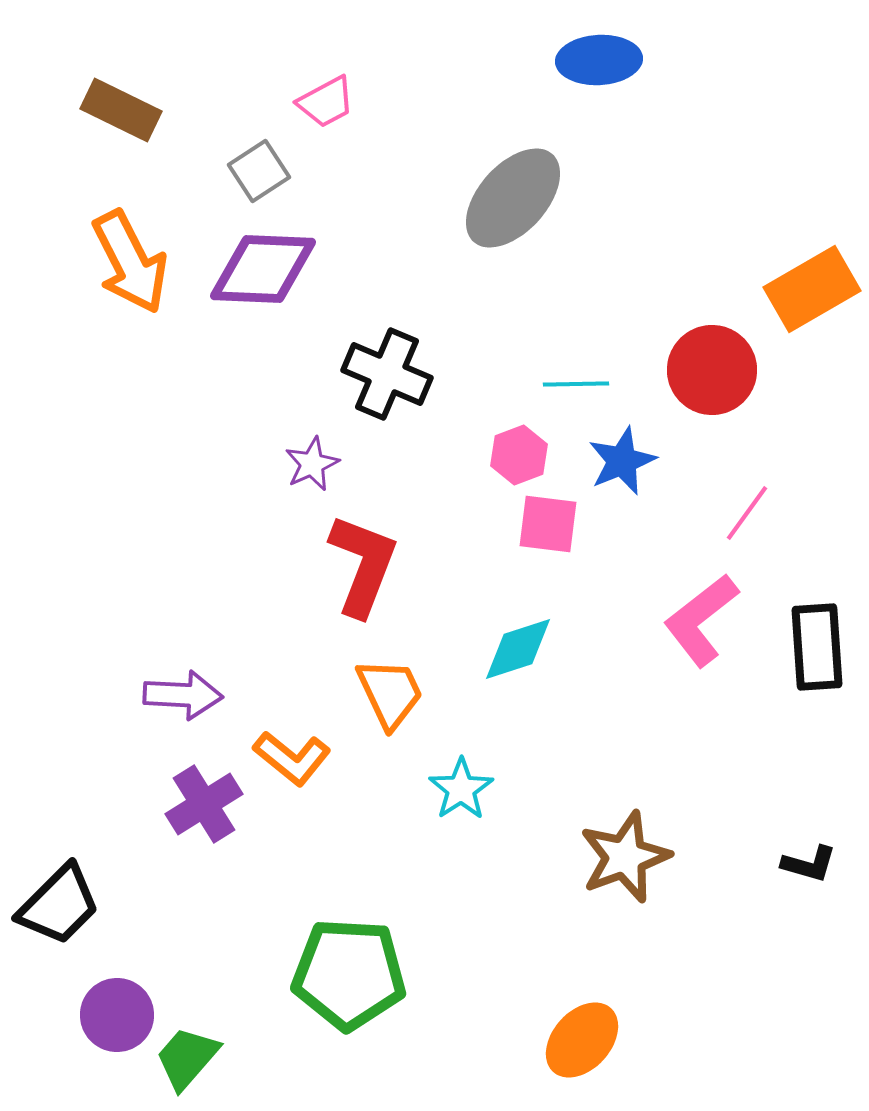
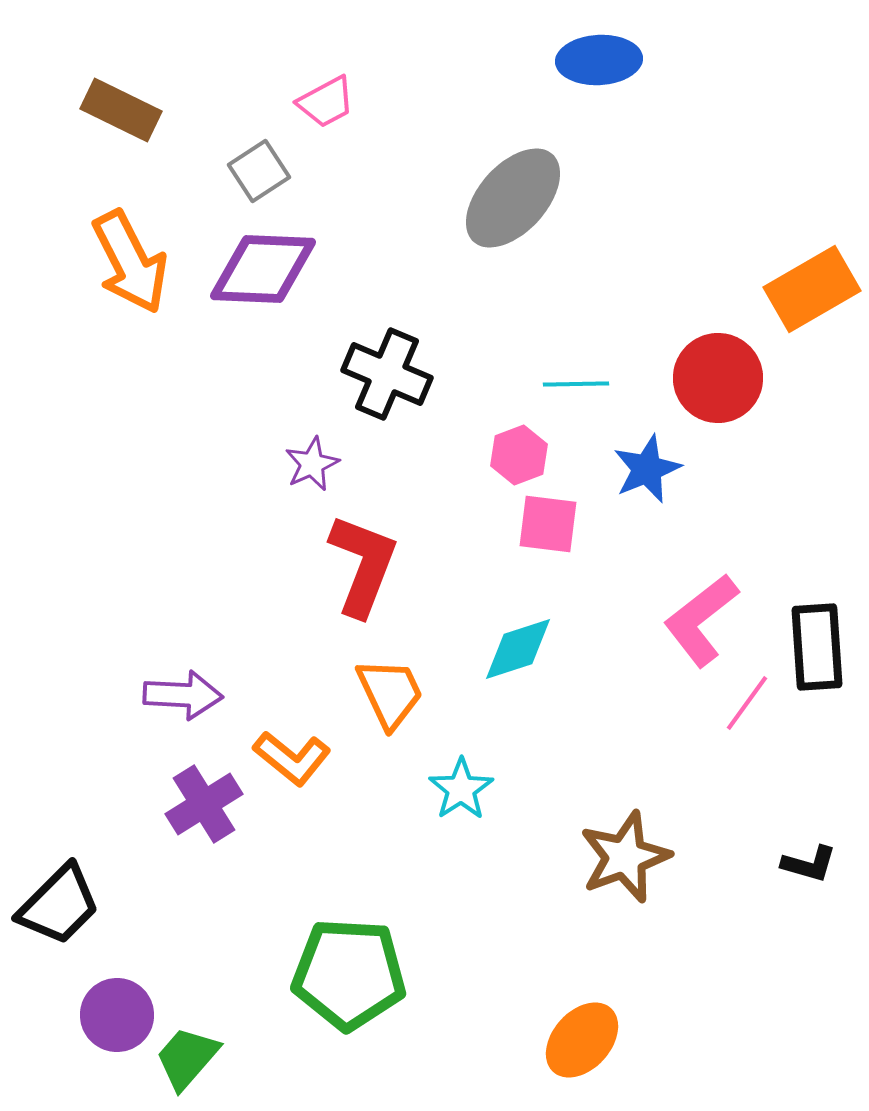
red circle: moved 6 px right, 8 px down
blue star: moved 25 px right, 8 px down
pink line: moved 190 px down
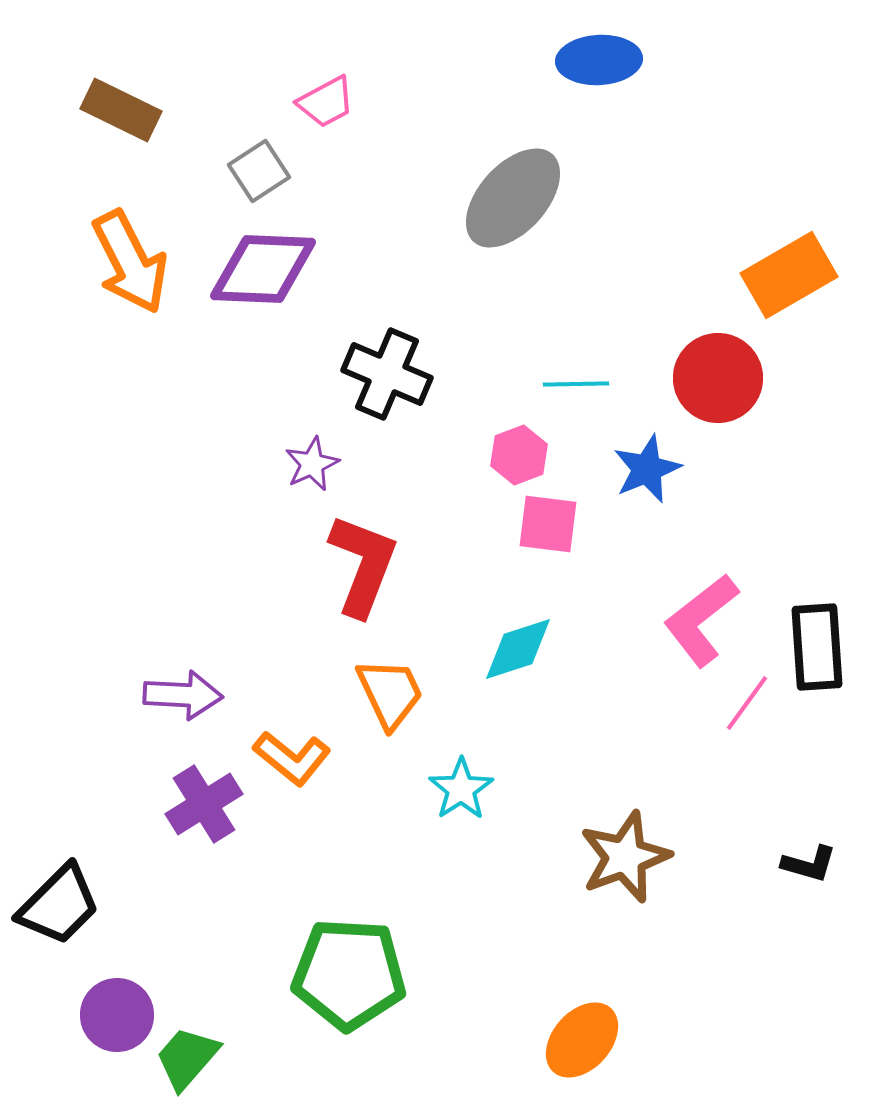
orange rectangle: moved 23 px left, 14 px up
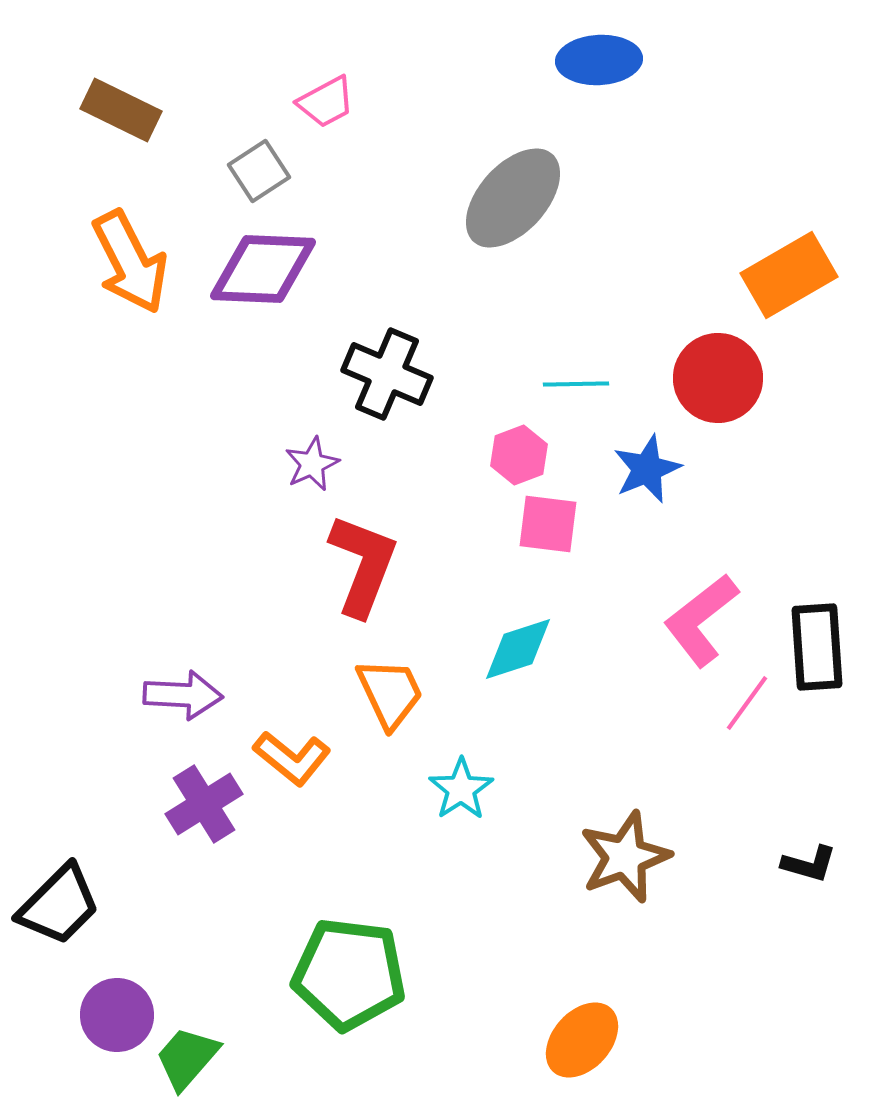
green pentagon: rotated 4 degrees clockwise
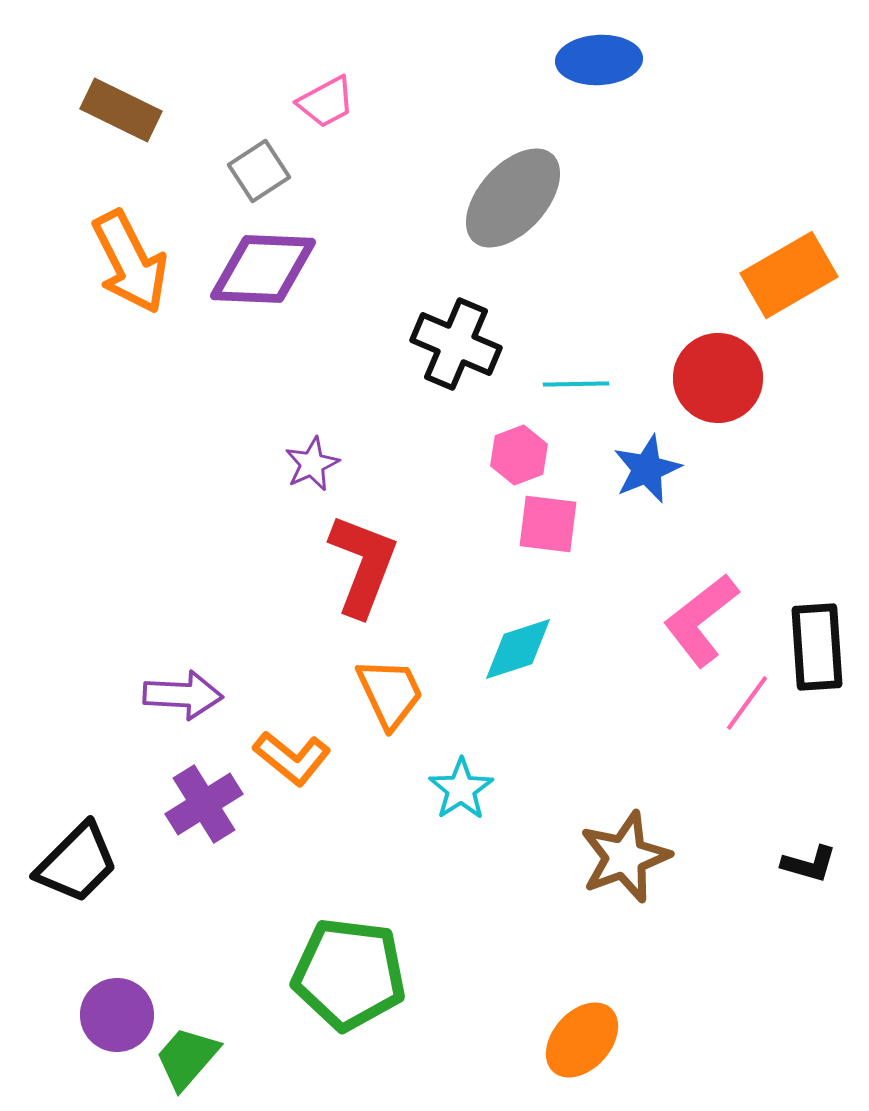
black cross: moved 69 px right, 30 px up
black trapezoid: moved 18 px right, 42 px up
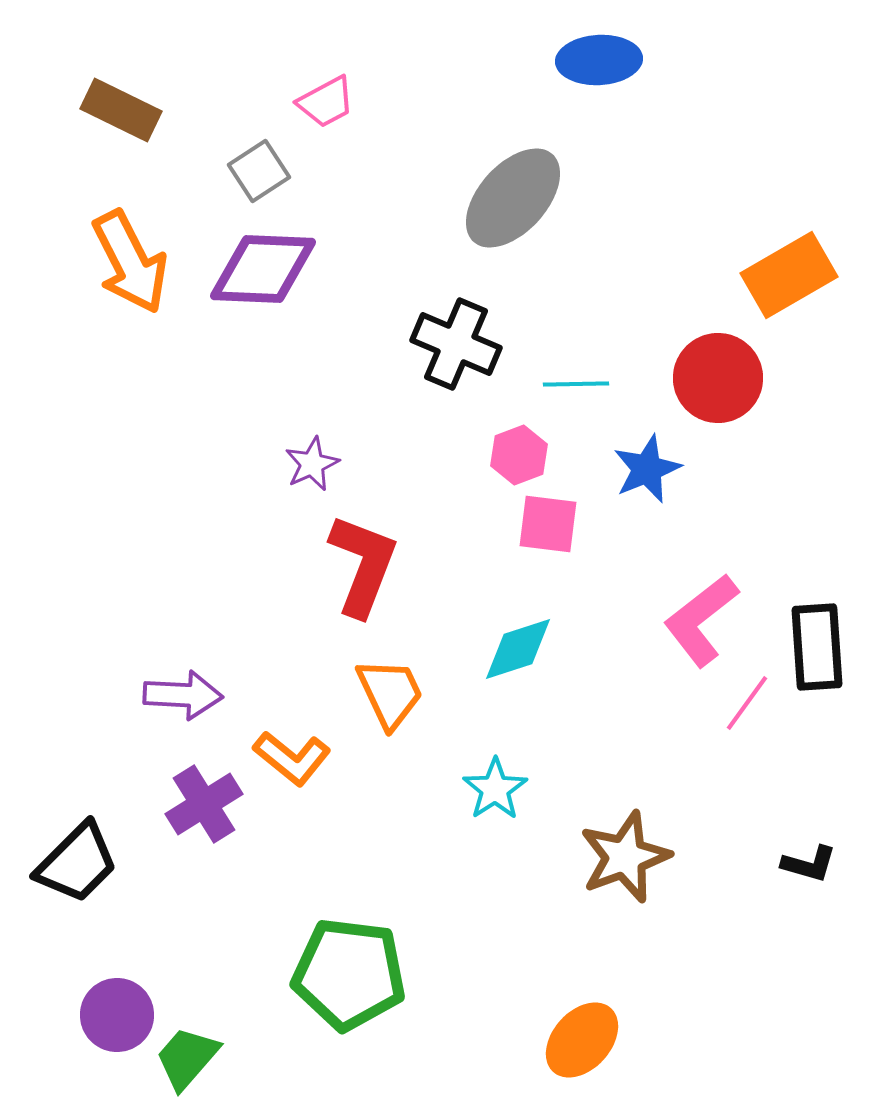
cyan star: moved 34 px right
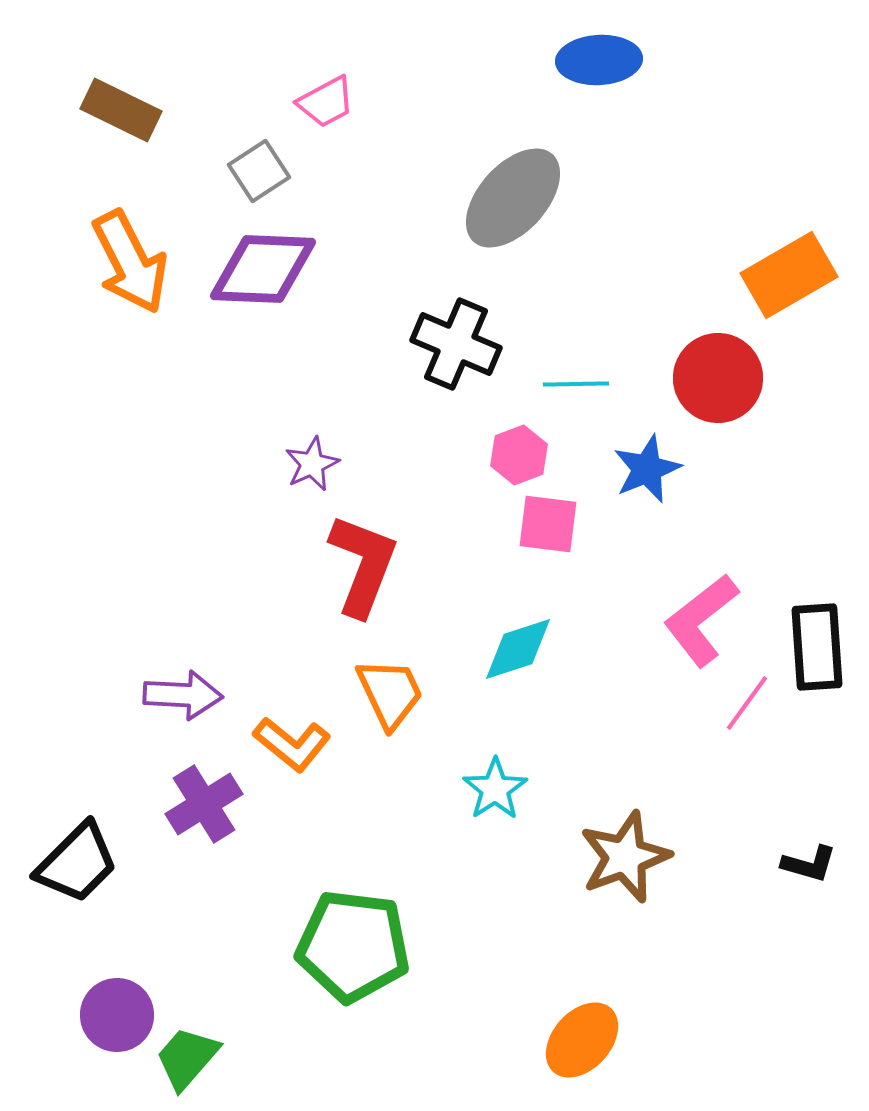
orange L-shape: moved 14 px up
green pentagon: moved 4 px right, 28 px up
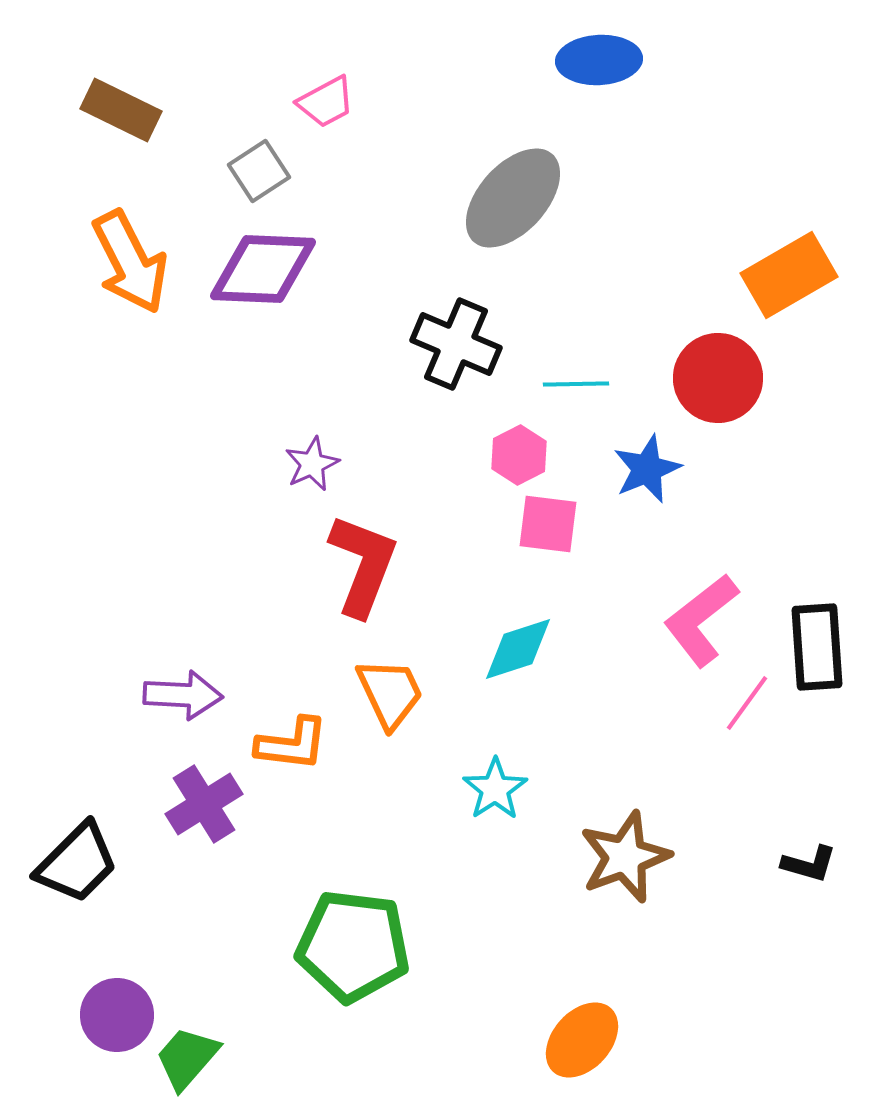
pink hexagon: rotated 6 degrees counterclockwise
orange L-shape: rotated 32 degrees counterclockwise
